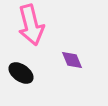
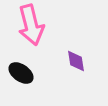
purple diamond: moved 4 px right, 1 px down; rotated 15 degrees clockwise
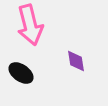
pink arrow: moved 1 px left
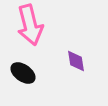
black ellipse: moved 2 px right
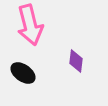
purple diamond: rotated 15 degrees clockwise
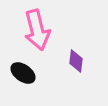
pink arrow: moved 7 px right, 5 px down
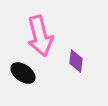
pink arrow: moved 3 px right, 6 px down
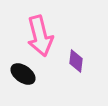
black ellipse: moved 1 px down
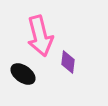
purple diamond: moved 8 px left, 1 px down
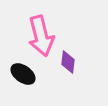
pink arrow: moved 1 px right
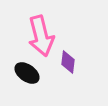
black ellipse: moved 4 px right, 1 px up
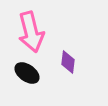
pink arrow: moved 10 px left, 4 px up
